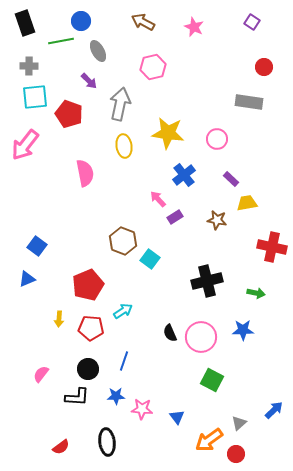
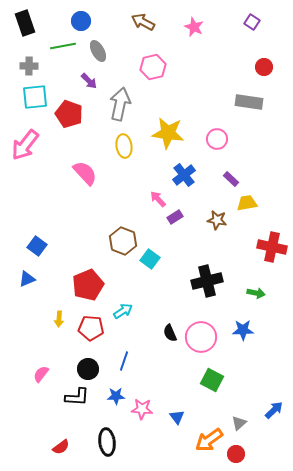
green line at (61, 41): moved 2 px right, 5 px down
pink semicircle at (85, 173): rotated 32 degrees counterclockwise
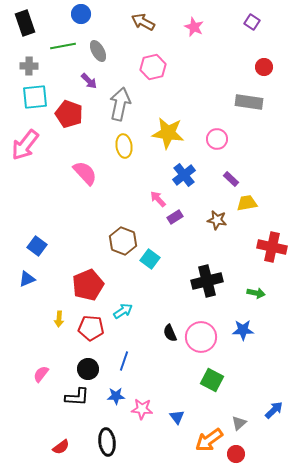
blue circle at (81, 21): moved 7 px up
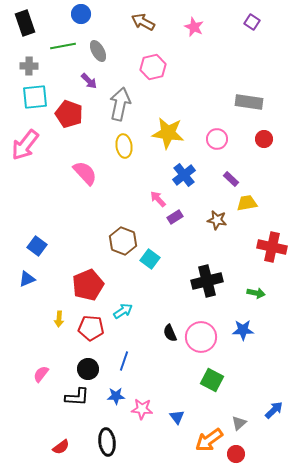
red circle at (264, 67): moved 72 px down
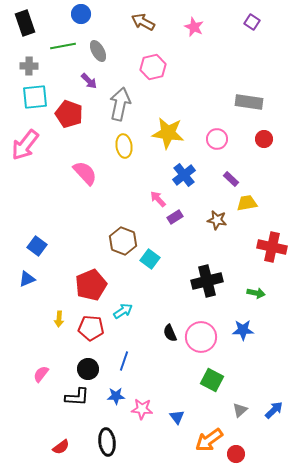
red pentagon at (88, 285): moved 3 px right
gray triangle at (239, 423): moved 1 px right, 13 px up
